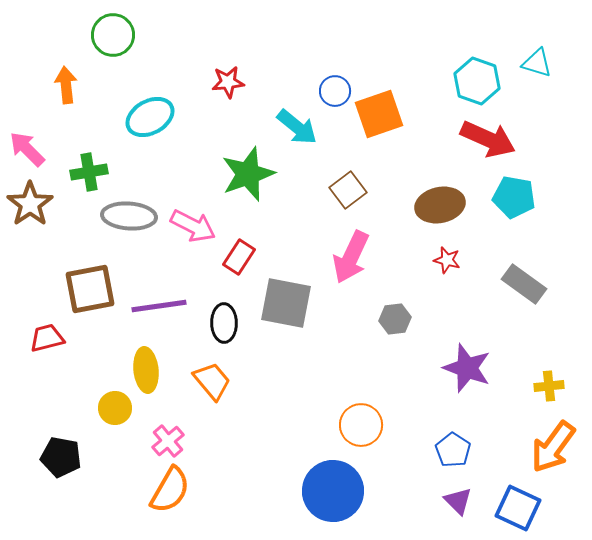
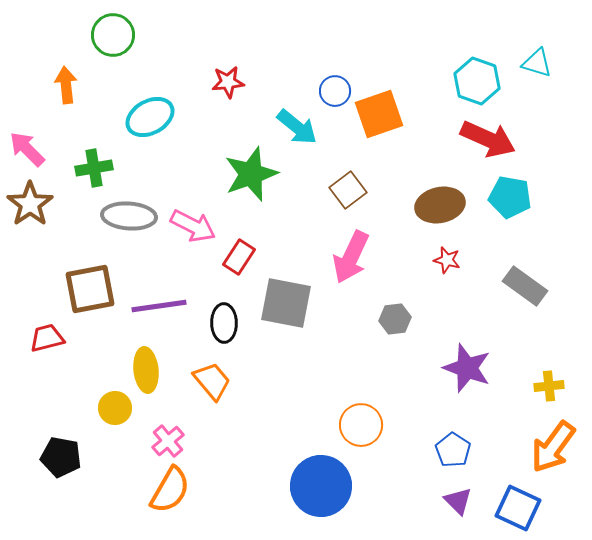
green cross at (89, 172): moved 5 px right, 4 px up
green star at (248, 174): moved 3 px right
cyan pentagon at (514, 197): moved 4 px left
gray rectangle at (524, 284): moved 1 px right, 2 px down
blue circle at (333, 491): moved 12 px left, 5 px up
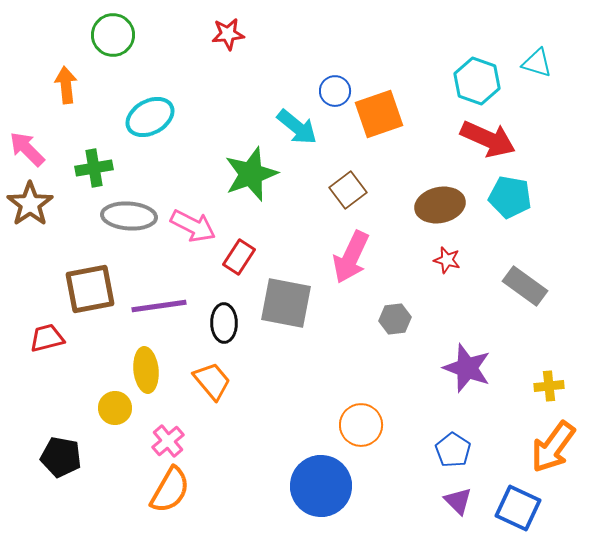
red star at (228, 82): moved 48 px up
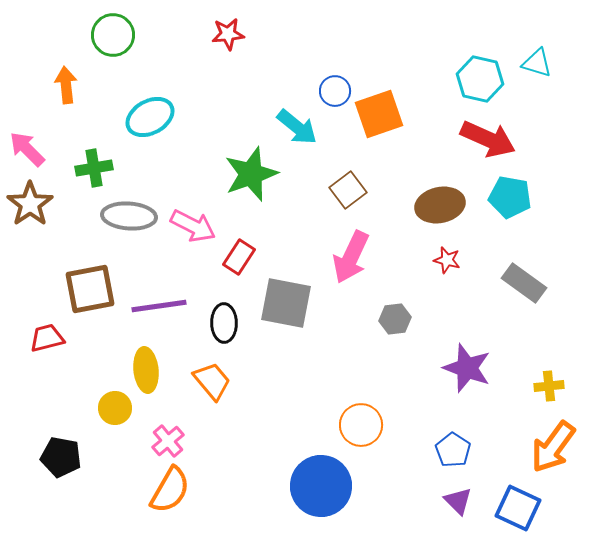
cyan hexagon at (477, 81): moved 3 px right, 2 px up; rotated 6 degrees counterclockwise
gray rectangle at (525, 286): moved 1 px left, 3 px up
